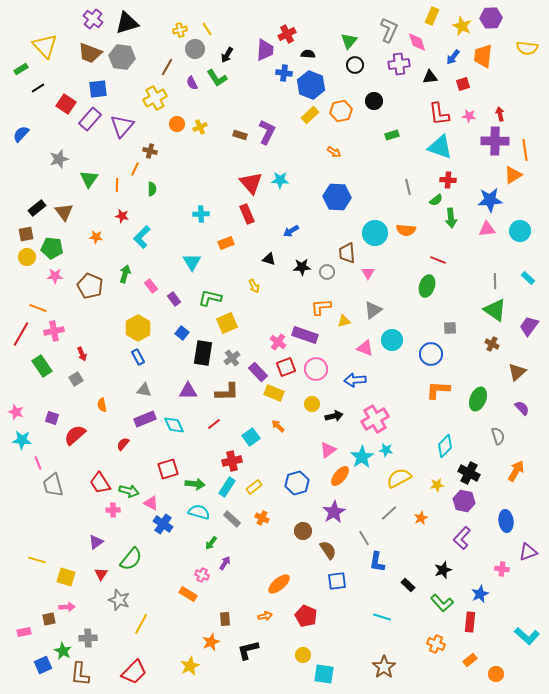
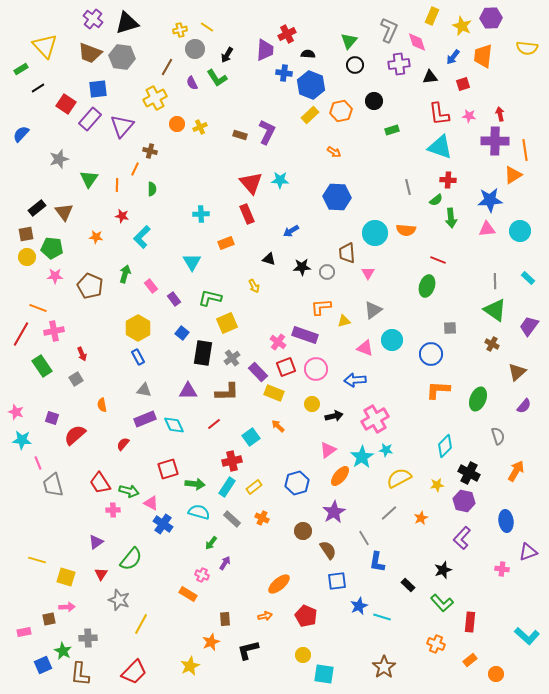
yellow line at (207, 29): moved 2 px up; rotated 24 degrees counterclockwise
green rectangle at (392, 135): moved 5 px up
purple semicircle at (522, 408): moved 2 px right, 2 px up; rotated 84 degrees clockwise
blue star at (480, 594): moved 121 px left, 12 px down
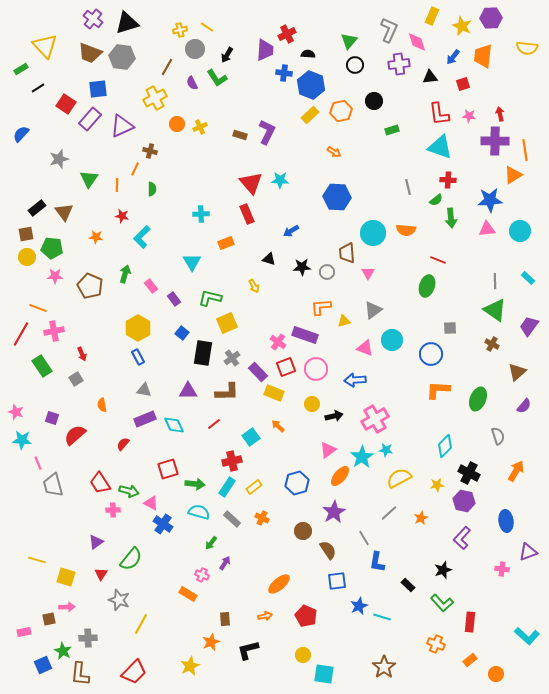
purple triangle at (122, 126): rotated 25 degrees clockwise
cyan circle at (375, 233): moved 2 px left
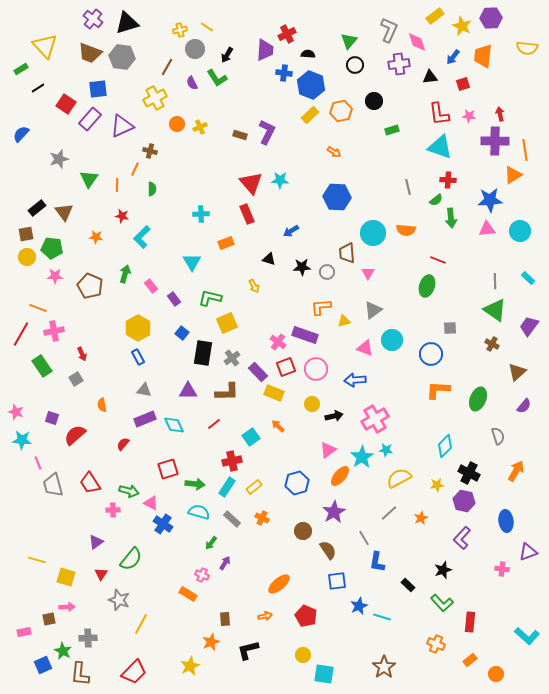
yellow rectangle at (432, 16): moved 3 px right; rotated 30 degrees clockwise
red trapezoid at (100, 483): moved 10 px left
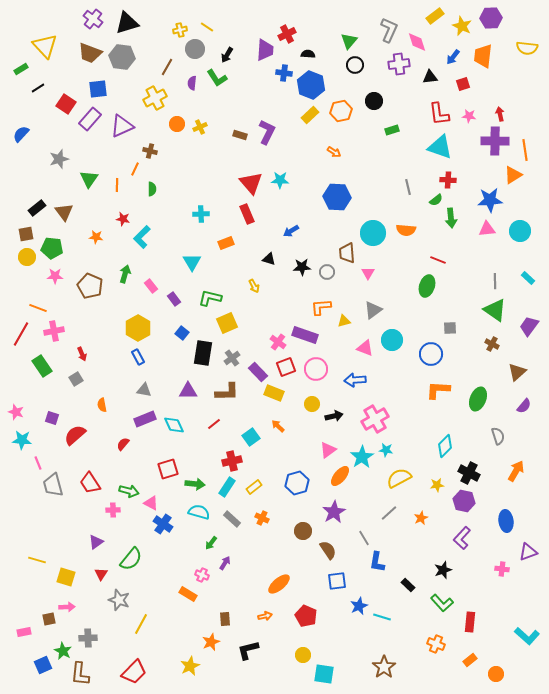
purple semicircle at (192, 83): rotated 32 degrees clockwise
red star at (122, 216): moved 1 px right, 3 px down
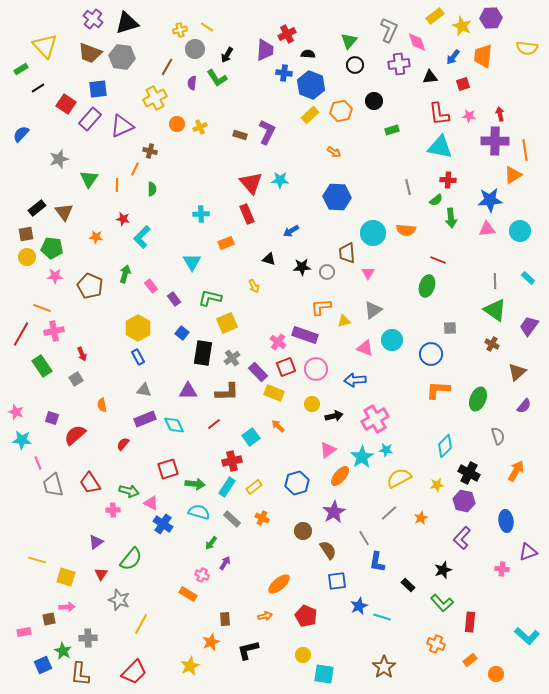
cyan triangle at (440, 147): rotated 8 degrees counterclockwise
orange line at (38, 308): moved 4 px right
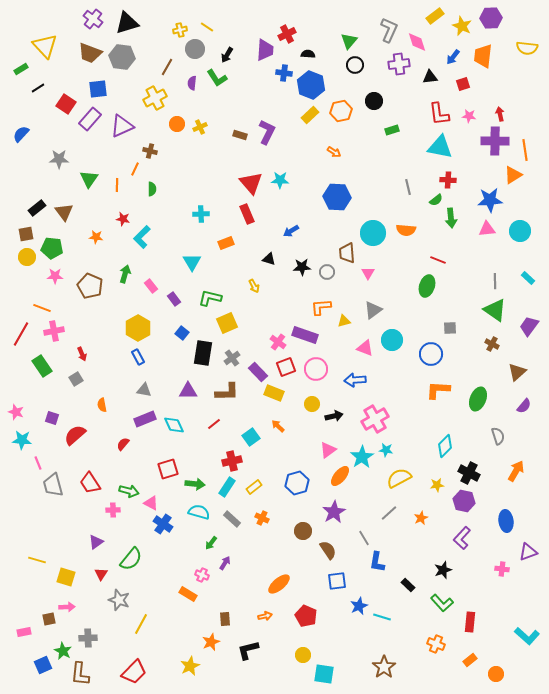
gray star at (59, 159): rotated 18 degrees clockwise
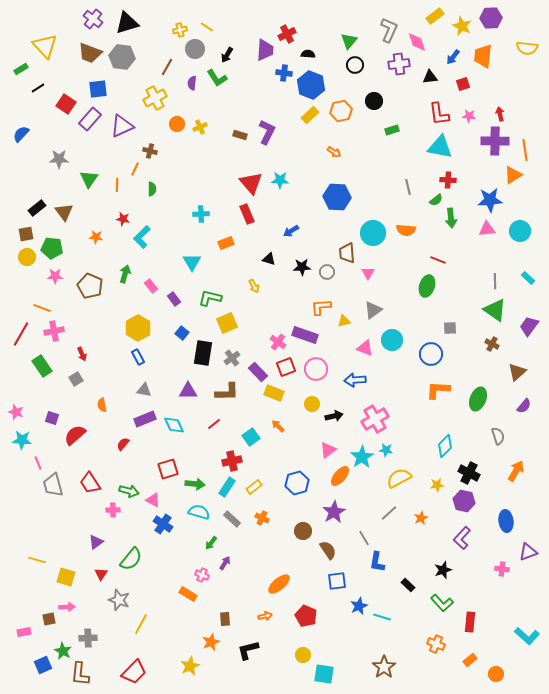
pink triangle at (151, 503): moved 2 px right, 3 px up
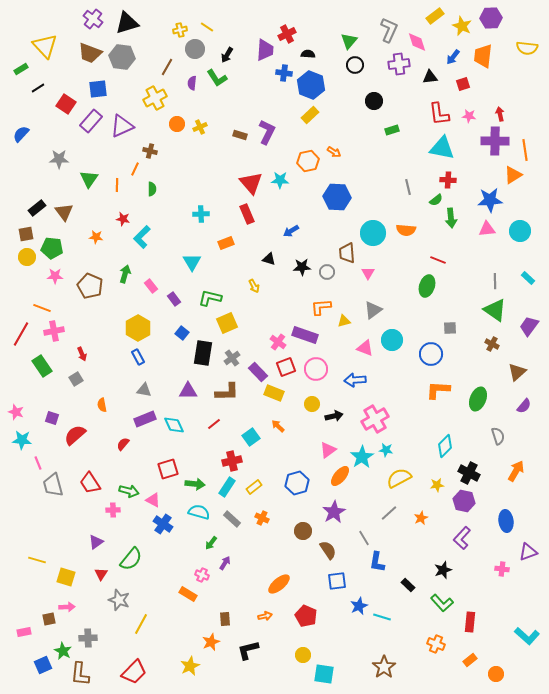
orange hexagon at (341, 111): moved 33 px left, 50 px down
purple rectangle at (90, 119): moved 1 px right, 2 px down
cyan triangle at (440, 147): moved 2 px right, 1 px down
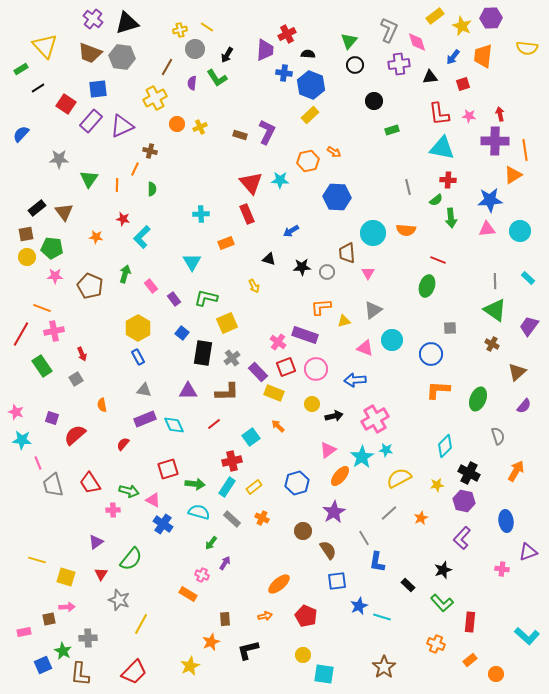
green L-shape at (210, 298): moved 4 px left
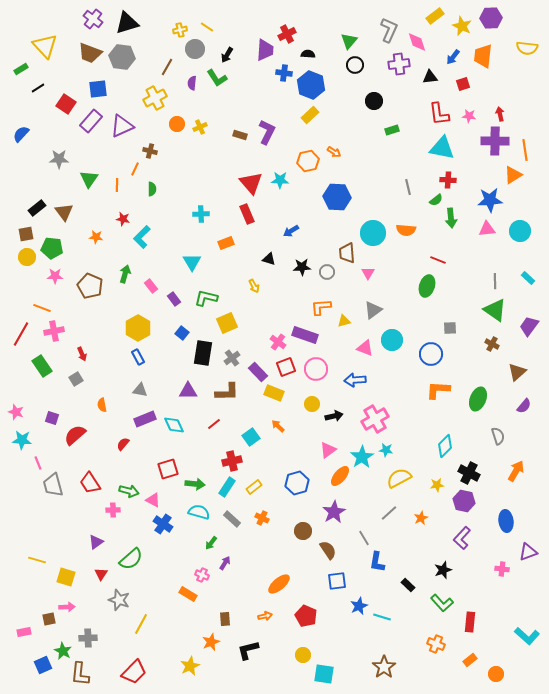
gray triangle at (144, 390): moved 4 px left
green semicircle at (131, 559): rotated 10 degrees clockwise
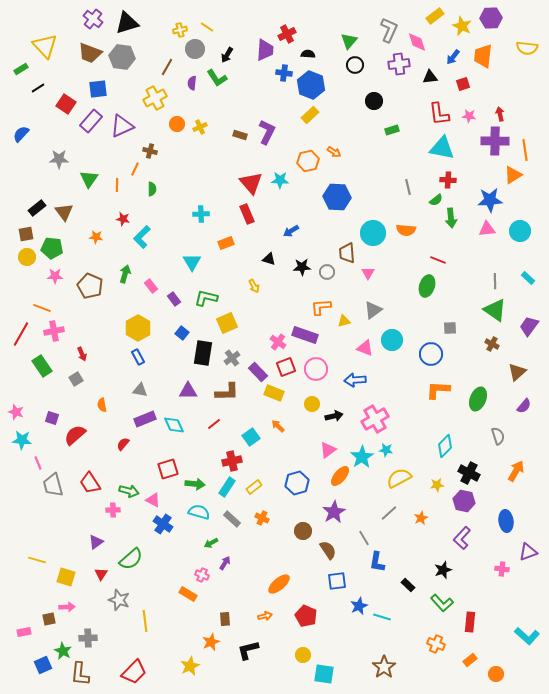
green arrow at (211, 543): rotated 24 degrees clockwise
yellow line at (141, 624): moved 4 px right, 3 px up; rotated 35 degrees counterclockwise
